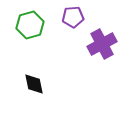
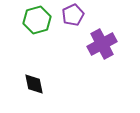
purple pentagon: moved 2 px up; rotated 20 degrees counterclockwise
green hexagon: moved 7 px right, 5 px up
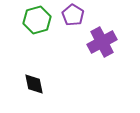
purple pentagon: rotated 15 degrees counterclockwise
purple cross: moved 2 px up
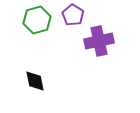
purple cross: moved 3 px left, 1 px up; rotated 16 degrees clockwise
black diamond: moved 1 px right, 3 px up
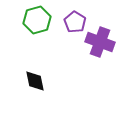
purple pentagon: moved 2 px right, 7 px down
purple cross: moved 1 px right, 1 px down; rotated 32 degrees clockwise
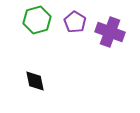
purple cross: moved 10 px right, 10 px up
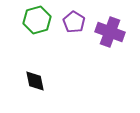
purple pentagon: moved 1 px left
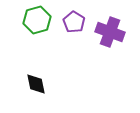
black diamond: moved 1 px right, 3 px down
